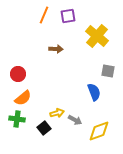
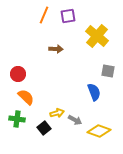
orange semicircle: moved 3 px right, 1 px up; rotated 96 degrees counterclockwise
yellow diamond: rotated 40 degrees clockwise
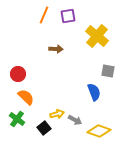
yellow arrow: moved 1 px down
green cross: rotated 28 degrees clockwise
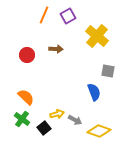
purple square: rotated 21 degrees counterclockwise
red circle: moved 9 px right, 19 px up
green cross: moved 5 px right
